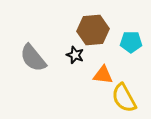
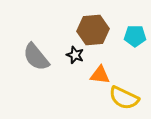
cyan pentagon: moved 4 px right, 6 px up
gray semicircle: moved 3 px right, 1 px up
orange triangle: moved 3 px left
yellow semicircle: rotated 36 degrees counterclockwise
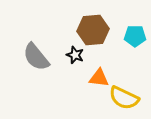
orange triangle: moved 1 px left, 3 px down
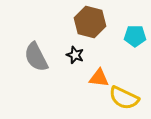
brown hexagon: moved 3 px left, 8 px up; rotated 20 degrees clockwise
gray semicircle: rotated 12 degrees clockwise
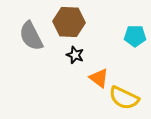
brown hexagon: moved 21 px left; rotated 12 degrees counterclockwise
gray semicircle: moved 5 px left, 21 px up
orange triangle: rotated 30 degrees clockwise
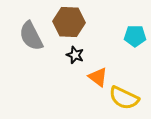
orange triangle: moved 1 px left, 1 px up
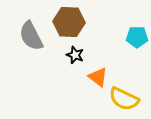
cyan pentagon: moved 2 px right, 1 px down
yellow semicircle: moved 1 px down
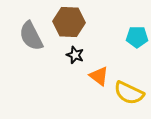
orange triangle: moved 1 px right, 1 px up
yellow semicircle: moved 5 px right, 6 px up
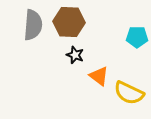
gray semicircle: moved 2 px right, 11 px up; rotated 148 degrees counterclockwise
